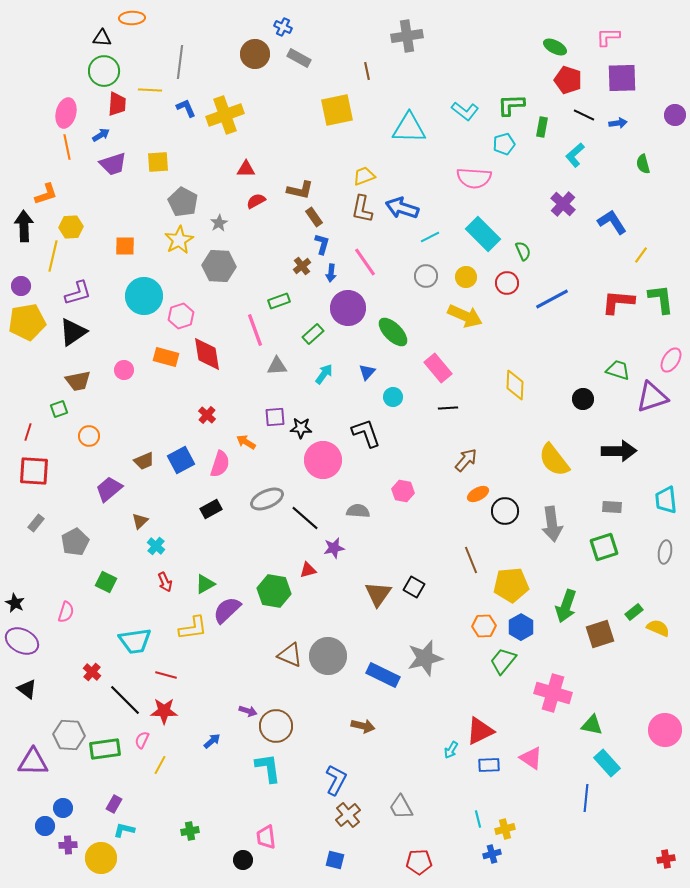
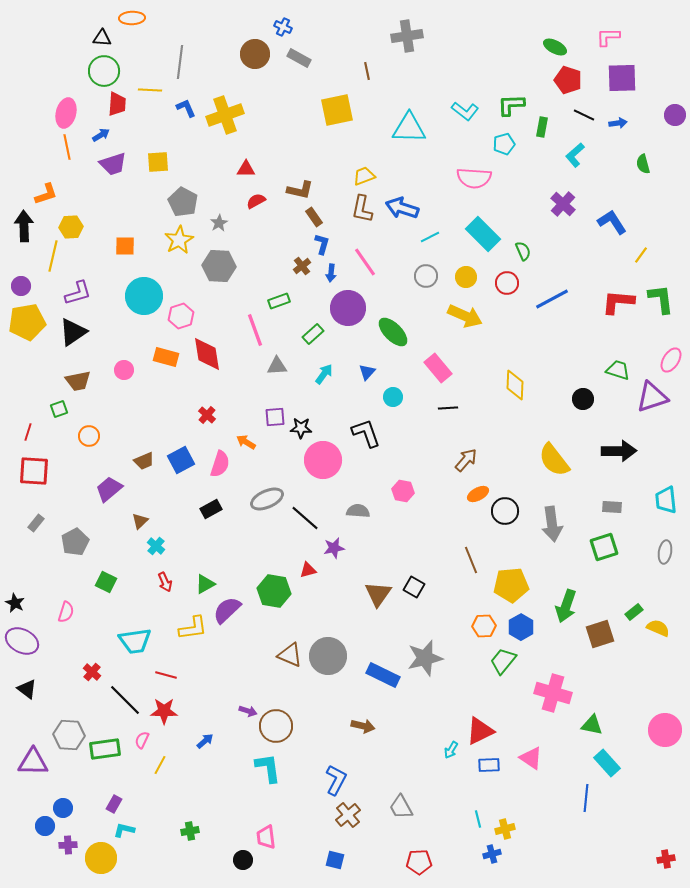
blue arrow at (212, 741): moved 7 px left
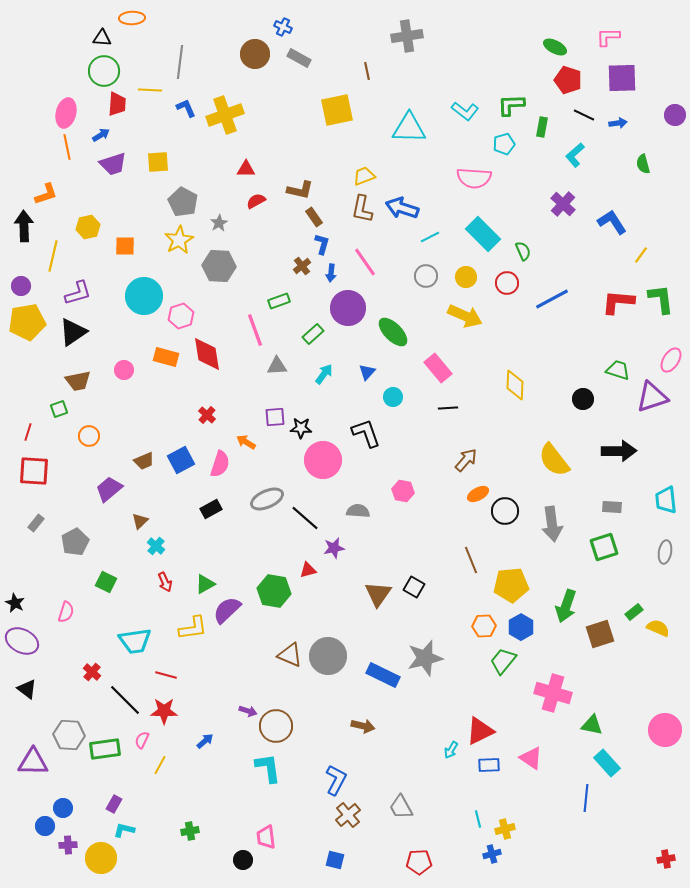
yellow hexagon at (71, 227): moved 17 px right; rotated 10 degrees counterclockwise
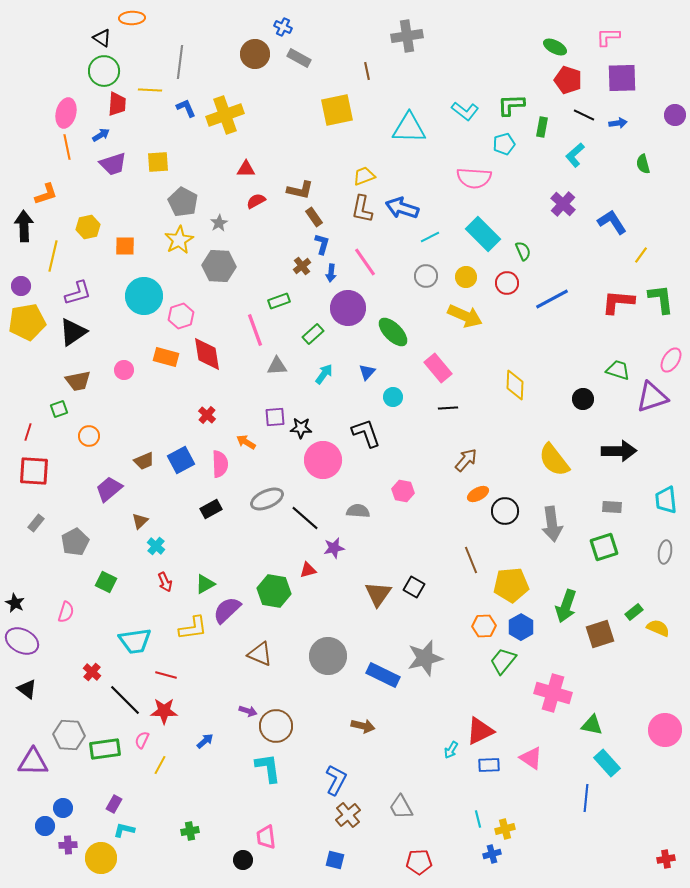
black triangle at (102, 38): rotated 30 degrees clockwise
pink semicircle at (220, 464): rotated 20 degrees counterclockwise
brown triangle at (290, 655): moved 30 px left, 1 px up
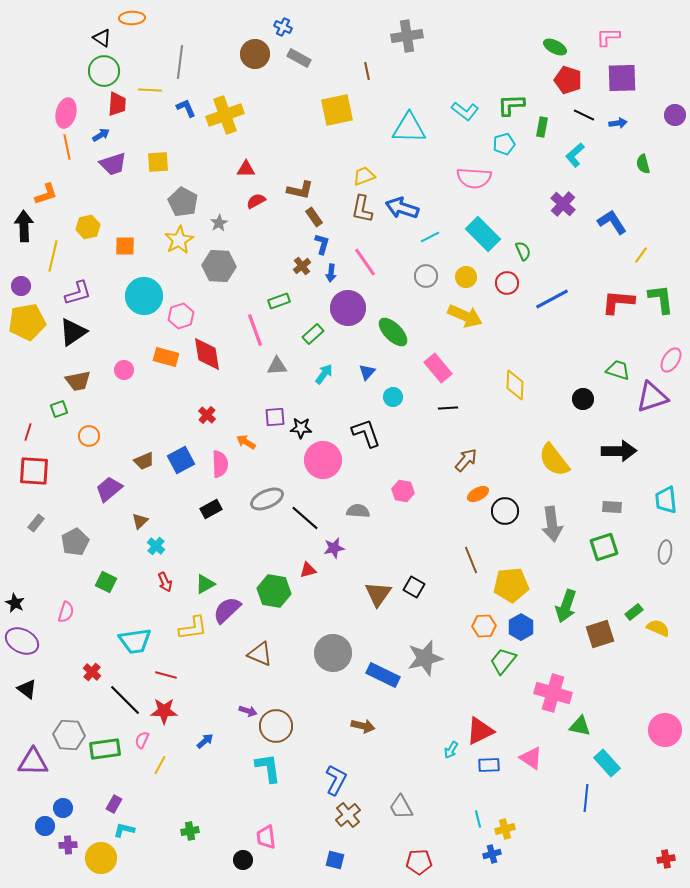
gray circle at (328, 656): moved 5 px right, 3 px up
green triangle at (592, 725): moved 12 px left, 1 px down
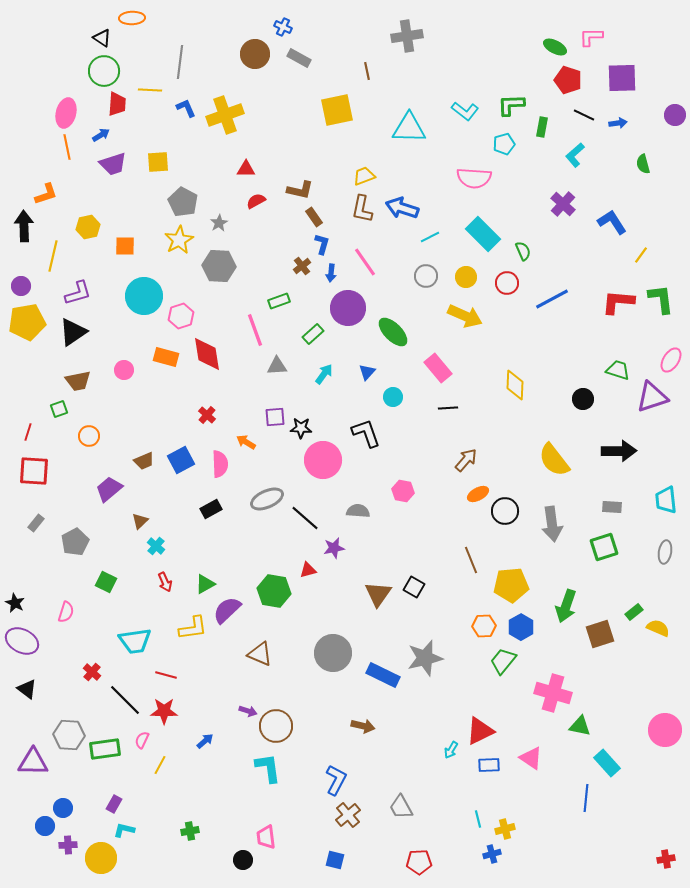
pink L-shape at (608, 37): moved 17 px left
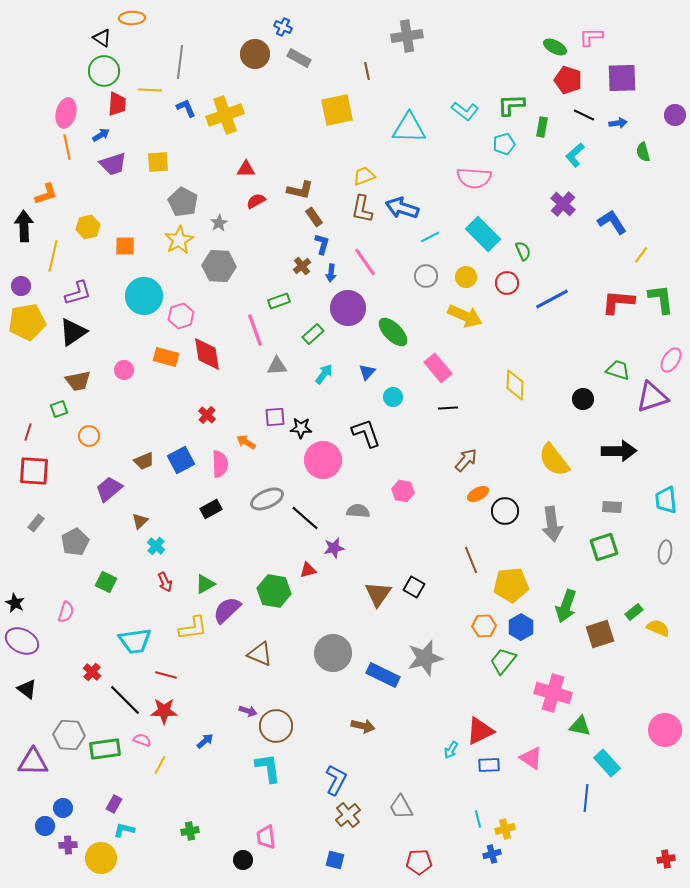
green semicircle at (643, 164): moved 12 px up
pink semicircle at (142, 740): rotated 84 degrees clockwise
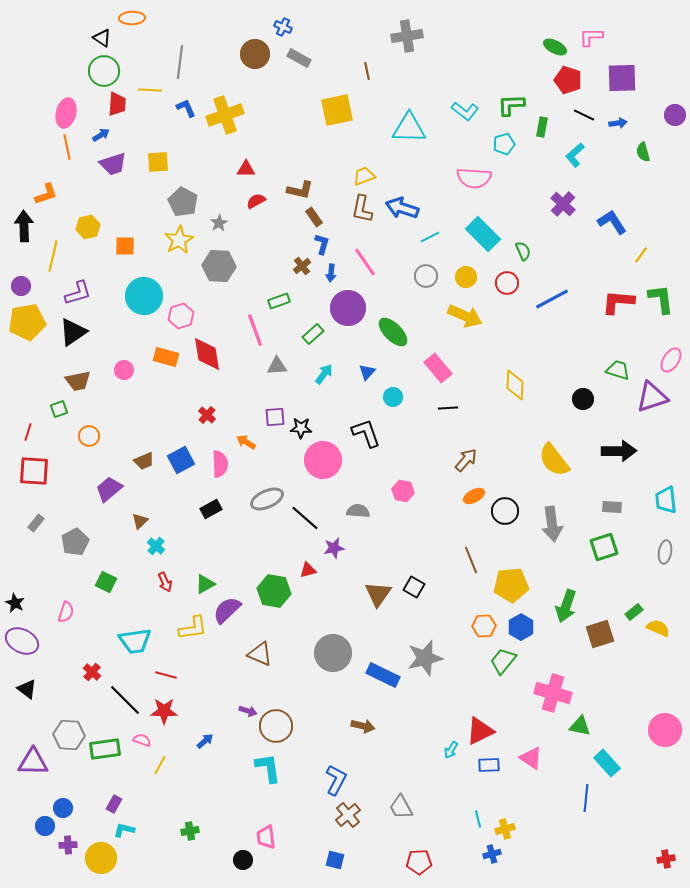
orange ellipse at (478, 494): moved 4 px left, 2 px down
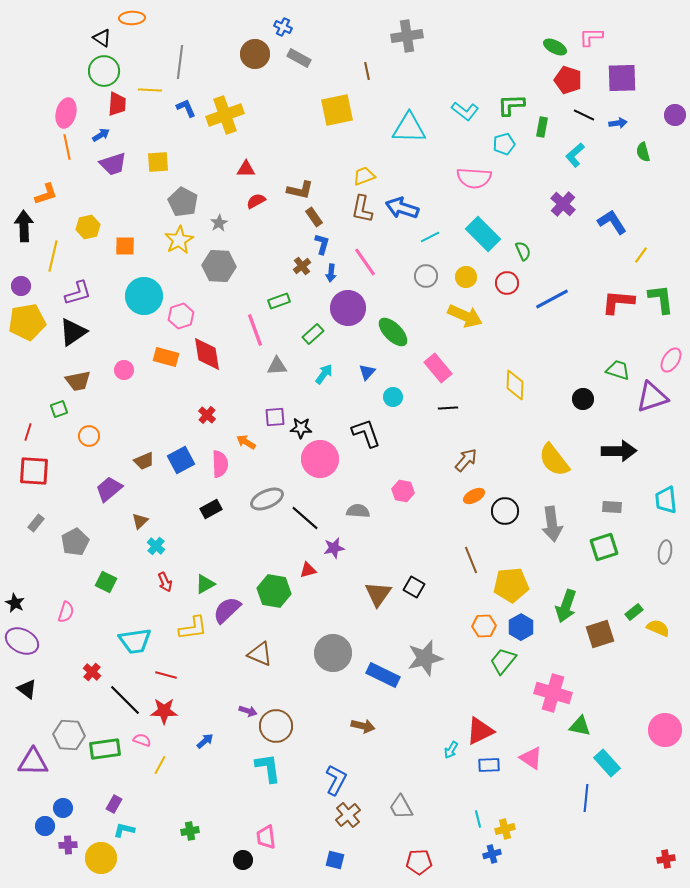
pink circle at (323, 460): moved 3 px left, 1 px up
